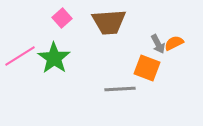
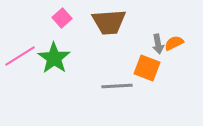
gray arrow: rotated 18 degrees clockwise
gray line: moved 3 px left, 3 px up
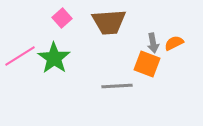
gray arrow: moved 5 px left, 1 px up
orange square: moved 4 px up
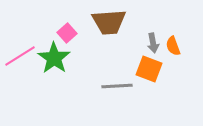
pink square: moved 5 px right, 15 px down
orange semicircle: moved 1 px left, 3 px down; rotated 84 degrees counterclockwise
orange square: moved 2 px right, 5 px down
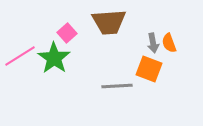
orange semicircle: moved 4 px left, 3 px up
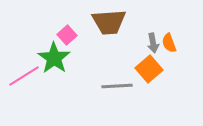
pink square: moved 2 px down
pink line: moved 4 px right, 20 px down
orange square: rotated 28 degrees clockwise
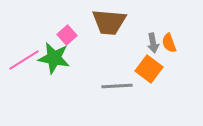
brown trapezoid: rotated 9 degrees clockwise
green star: rotated 24 degrees counterclockwise
orange square: rotated 12 degrees counterclockwise
pink line: moved 16 px up
